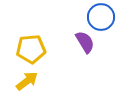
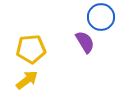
yellow arrow: moved 1 px up
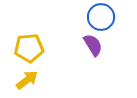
purple semicircle: moved 8 px right, 3 px down
yellow pentagon: moved 2 px left, 1 px up
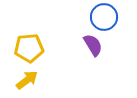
blue circle: moved 3 px right
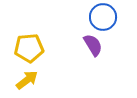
blue circle: moved 1 px left
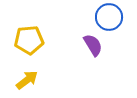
blue circle: moved 6 px right
yellow pentagon: moved 8 px up
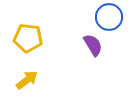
yellow pentagon: moved 1 px left, 2 px up; rotated 12 degrees clockwise
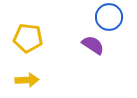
purple semicircle: rotated 25 degrees counterclockwise
yellow arrow: rotated 35 degrees clockwise
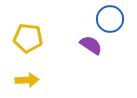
blue circle: moved 1 px right, 2 px down
purple semicircle: moved 2 px left
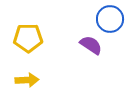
yellow pentagon: rotated 8 degrees counterclockwise
